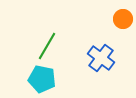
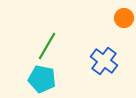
orange circle: moved 1 px right, 1 px up
blue cross: moved 3 px right, 3 px down
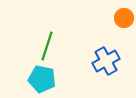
green line: rotated 12 degrees counterclockwise
blue cross: moved 2 px right; rotated 24 degrees clockwise
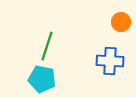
orange circle: moved 3 px left, 4 px down
blue cross: moved 4 px right; rotated 32 degrees clockwise
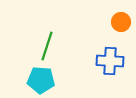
cyan pentagon: moved 1 px left, 1 px down; rotated 8 degrees counterclockwise
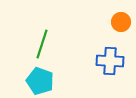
green line: moved 5 px left, 2 px up
cyan pentagon: moved 1 px left, 1 px down; rotated 16 degrees clockwise
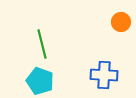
green line: rotated 32 degrees counterclockwise
blue cross: moved 6 px left, 14 px down
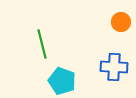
blue cross: moved 10 px right, 8 px up
cyan pentagon: moved 22 px right
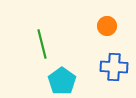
orange circle: moved 14 px left, 4 px down
cyan pentagon: rotated 16 degrees clockwise
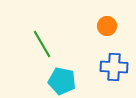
green line: rotated 16 degrees counterclockwise
cyan pentagon: rotated 24 degrees counterclockwise
